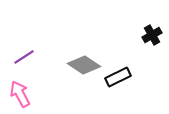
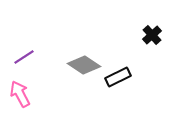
black cross: rotated 12 degrees counterclockwise
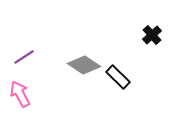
black rectangle: rotated 70 degrees clockwise
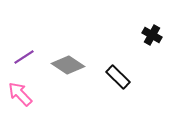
black cross: rotated 18 degrees counterclockwise
gray diamond: moved 16 px left
pink arrow: rotated 16 degrees counterclockwise
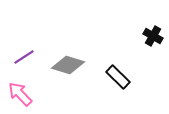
black cross: moved 1 px right, 1 px down
gray diamond: rotated 16 degrees counterclockwise
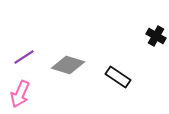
black cross: moved 3 px right
black rectangle: rotated 10 degrees counterclockwise
pink arrow: rotated 112 degrees counterclockwise
